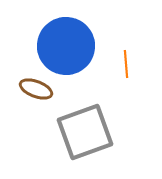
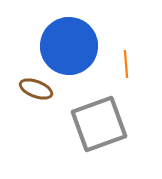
blue circle: moved 3 px right
gray square: moved 14 px right, 8 px up
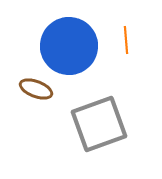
orange line: moved 24 px up
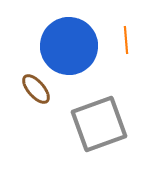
brown ellipse: rotated 28 degrees clockwise
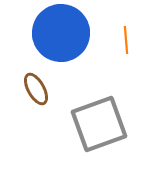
blue circle: moved 8 px left, 13 px up
brown ellipse: rotated 12 degrees clockwise
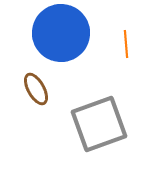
orange line: moved 4 px down
